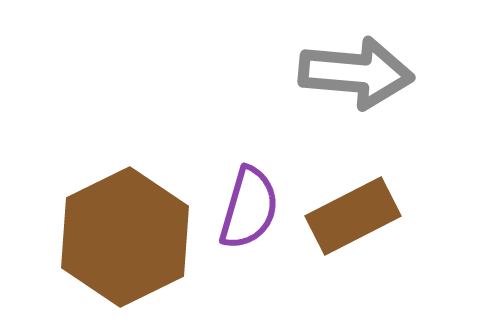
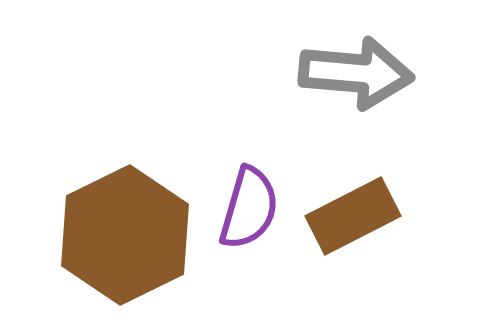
brown hexagon: moved 2 px up
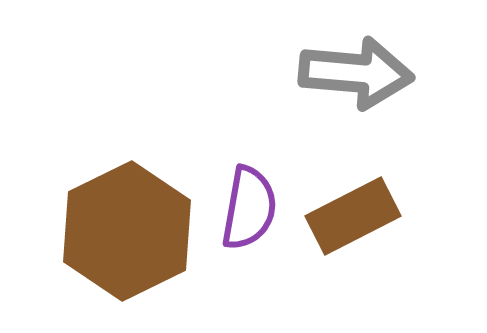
purple semicircle: rotated 6 degrees counterclockwise
brown hexagon: moved 2 px right, 4 px up
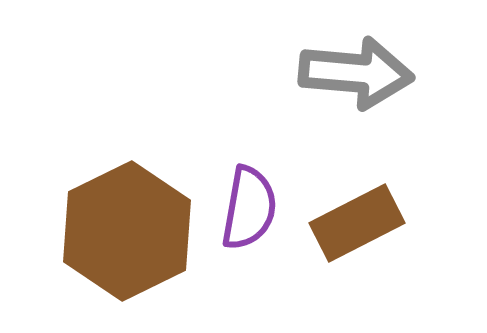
brown rectangle: moved 4 px right, 7 px down
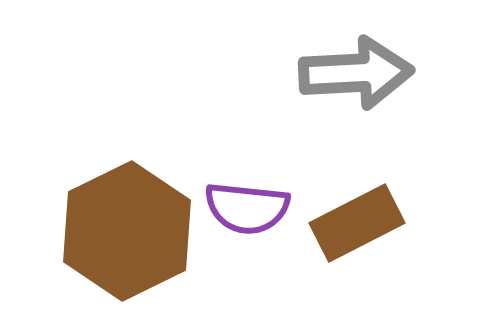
gray arrow: rotated 8 degrees counterclockwise
purple semicircle: moved 2 px left; rotated 86 degrees clockwise
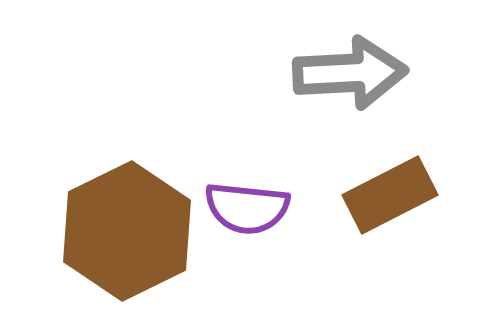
gray arrow: moved 6 px left
brown rectangle: moved 33 px right, 28 px up
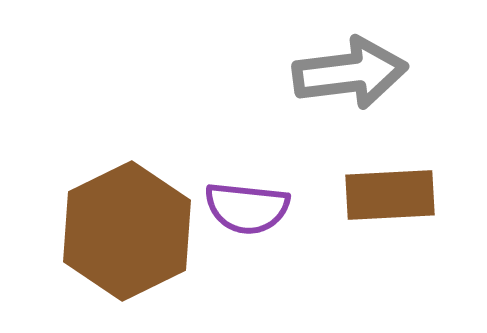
gray arrow: rotated 4 degrees counterclockwise
brown rectangle: rotated 24 degrees clockwise
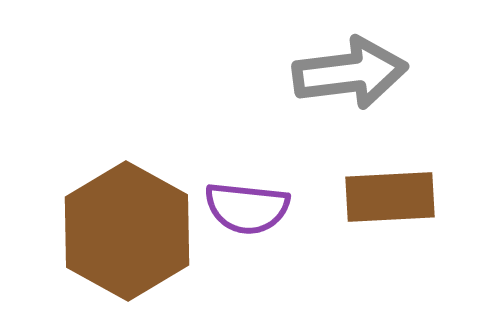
brown rectangle: moved 2 px down
brown hexagon: rotated 5 degrees counterclockwise
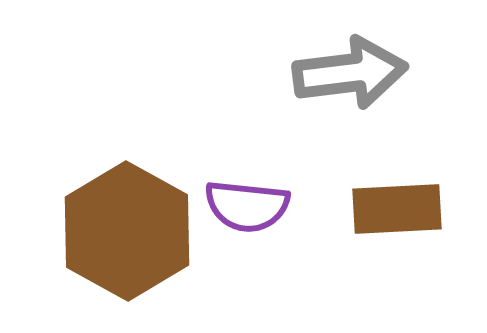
brown rectangle: moved 7 px right, 12 px down
purple semicircle: moved 2 px up
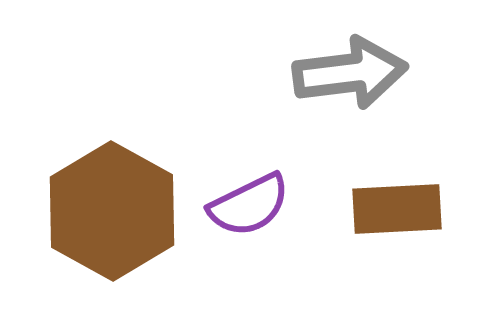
purple semicircle: moved 2 px right, 1 px up; rotated 32 degrees counterclockwise
brown hexagon: moved 15 px left, 20 px up
